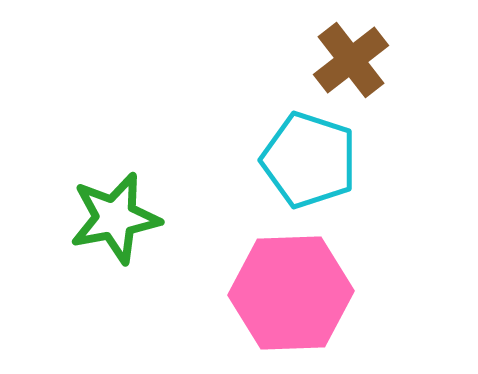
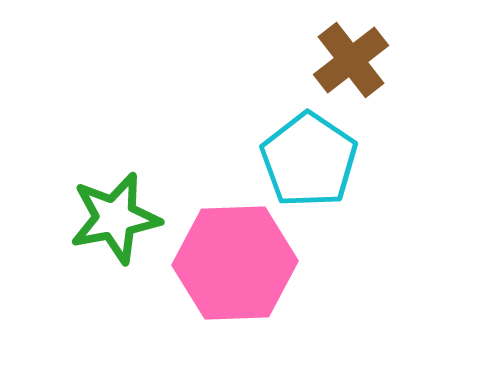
cyan pentagon: rotated 16 degrees clockwise
pink hexagon: moved 56 px left, 30 px up
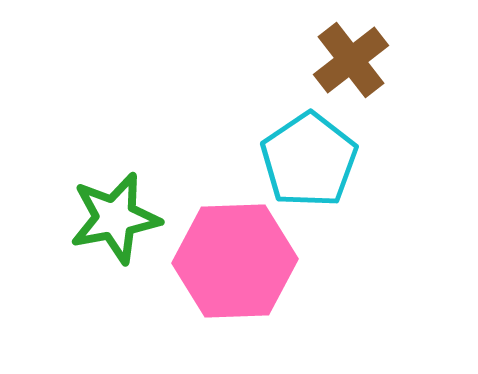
cyan pentagon: rotated 4 degrees clockwise
pink hexagon: moved 2 px up
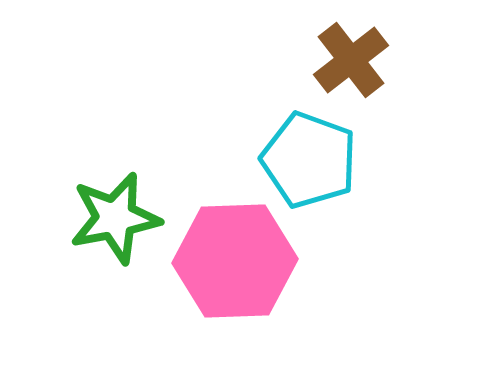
cyan pentagon: rotated 18 degrees counterclockwise
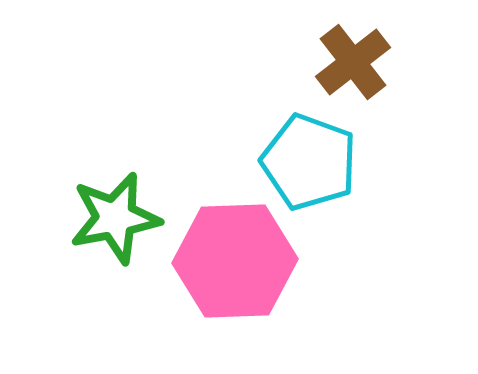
brown cross: moved 2 px right, 2 px down
cyan pentagon: moved 2 px down
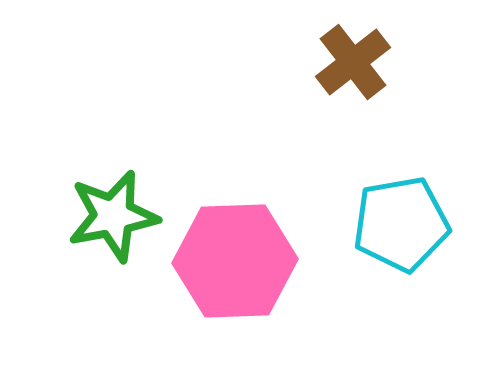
cyan pentagon: moved 92 px right, 62 px down; rotated 30 degrees counterclockwise
green star: moved 2 px left, 2 px up
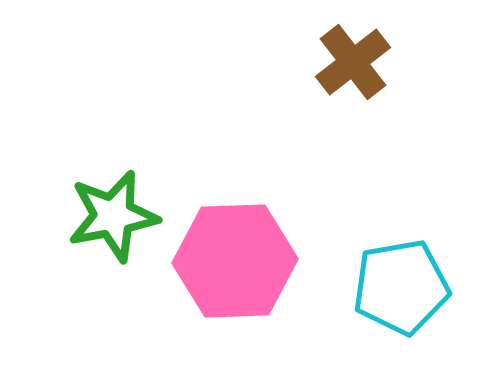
cyan pentagon: moved 63 px down
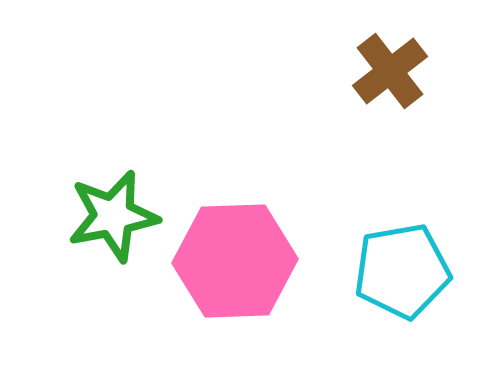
brown cross: moved 37 px right, 9 px down
cyan pentagon: moved 1 px right, 16 px up
